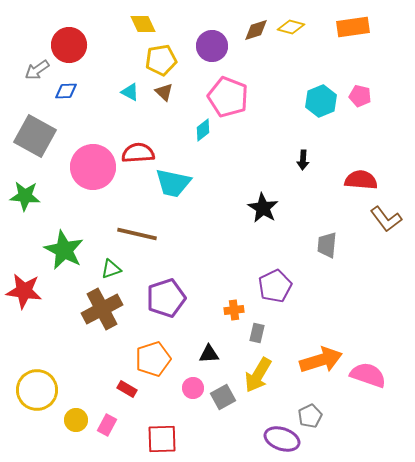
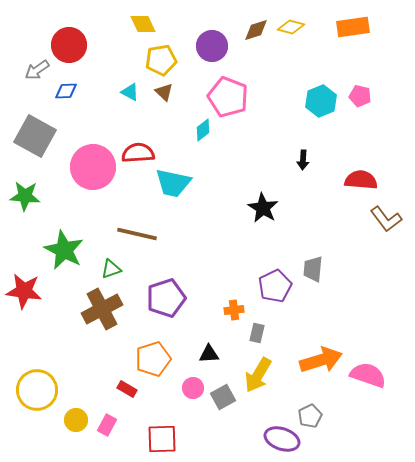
gray trapezoid at (327, 245): moved 14 px left, 24 px down
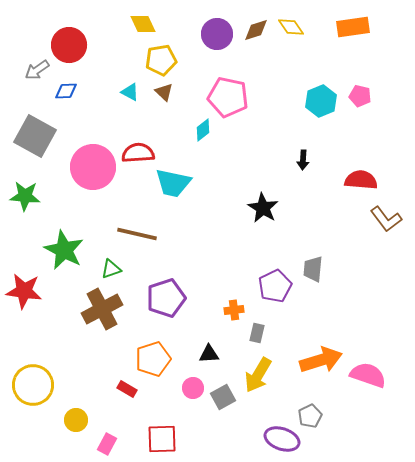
yellow diamond at (291, 27): rotated 40 degrees clockwise
purple circle at (212, 46): moved 5 px right, 12 px up
pink pentagon at (228, 97): rotated 9 degrees counterclockwise
yellow circle at (37, 390): moved 4 px left, 5 px up
pink rectangle at (107, 425): moved 19 px down
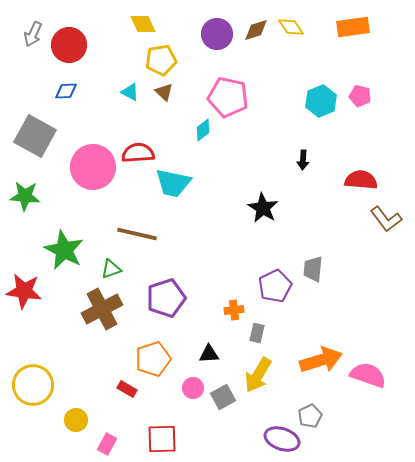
gray arrow at (37, 70): moved 4 px left, 36 px up; rotated 30 degrees counterclockwise
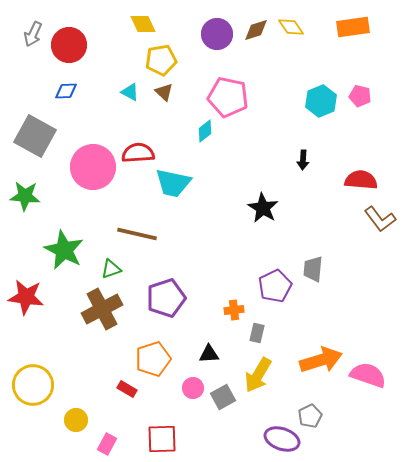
cyan diamond at (203, 130): moved 2 px right, 1 px down
brown L-shape at (386, 219): moved 6 px left
red star at (24, 291): moved 2 px right, 6 px down
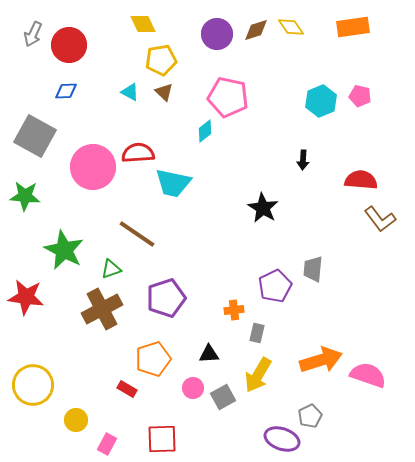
brown line at (137, 234): rotated 21 degrees clockwise
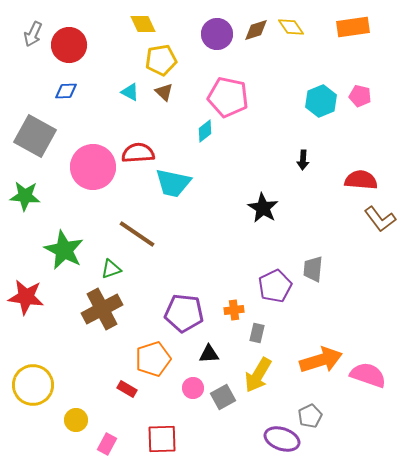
purple pentagon at (166, 298): moved 18 px right, 15 px down; rotated 24 degrees clockwise
